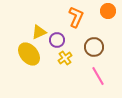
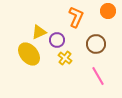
brown circle: moved 2 px right, 3 px up
yellow cross: rotated 16 degrees counterclockwise
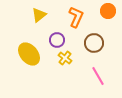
yellow triangle: moved 17 px up; rotated 14 degrees counterclockwise
brown circle: moved 2 px left, 1 px up
